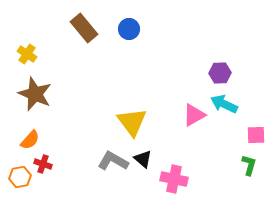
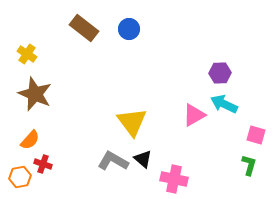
brown rectangle: rotated 12 degrees counterclockwise
pink square: rotated 18 degrees clockwise
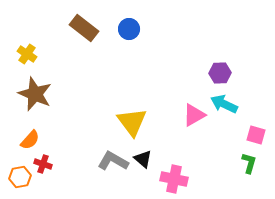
green L-shape: moved 2 px up
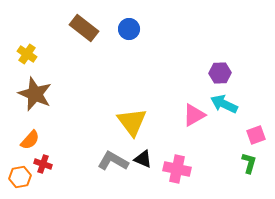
pink square: rotated 36 degrees counterclockwise
black triangle: rotated 18 degrees counterclockwise
pink cross: moved 3 px right, 10 px up
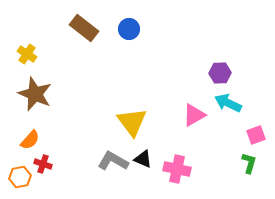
cyan arrow: moved 4 px right, 1 px up
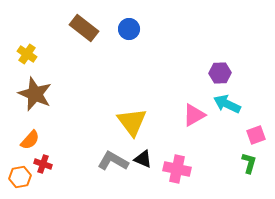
cyan arrow: moved 1 px left, 1 px down
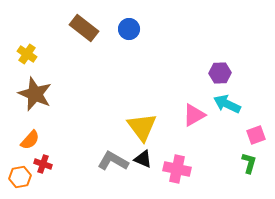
yellow triangle: moved 10 px right, 5 px down
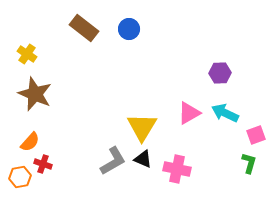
cyan arrow: moved 2 px left, 9 px down
pink triangle: moved 5 px left, 2 px up
yellow triangle: rotated 8 degrees clockwise
orange semicircle: moved 2 px down
gray L-shape: rotated 120 degrees clockwise
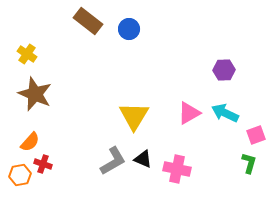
brown rectangle: moved 4 px right, 7 px up
purple hexagon: moved 4 px right, 3 px up
yellow triangle: moved 8 px left, 11 px up
orange hexagon: moved 2 px up
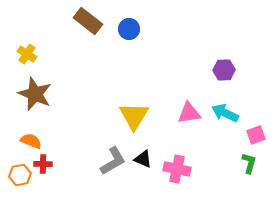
pink triangle: rotated 20 degrees clockwise
orange semicircle: moved 1 px right, 1 px up; rotated 110 degrees counterclockwise
red cross: rotated 18 degrees counterclockwise
